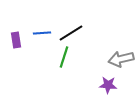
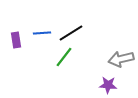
green line: rotated 20 degrees clockwise
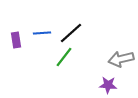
black line: rotated 10 degrees counterclockwise
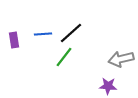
blue line: moved 1 px right, 1 px down
purple rectangle: moved 2 px left
purple star: moved 1 px down
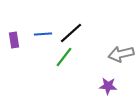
gray arrow: moved 5 px up
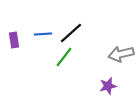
purple star: rotated 18 degrees counterclockwise
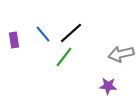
blue line: rotated 54 degrees clockwise
purple star: rotated 18 degrees clockwise
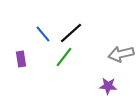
purple rectangle: moved 7 px right, 19 px down
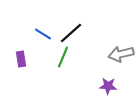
blue line: rotated 18 degrees counterclockwise
green line: moved 1 px left; rotated 15 degrees counterclockwise
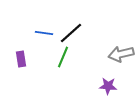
blue line: moved 1 px right, 1 px up; rotated 24 degrees counterclockwise
